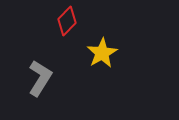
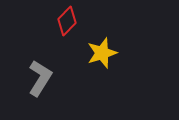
yellow star: rotated 12 degrees clockwise
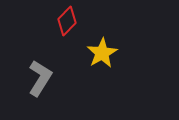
yellow star: rotated 12 degrees counterclockwise
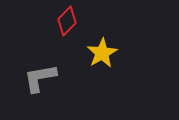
gray L-shape: rotated 132 degrees counterclockwise
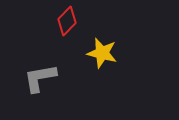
yellow star: rotated 28 degrees counterclockwise
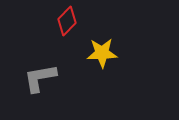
yellow star: rotated 16 degrees counterclockwise
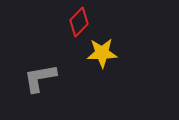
red diamond: moved 12 px right, 1 px down
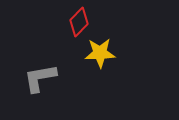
yellow star: moved 2 px left
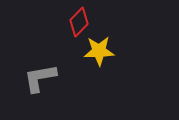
yellow star: moved 1 px left, 2 px up
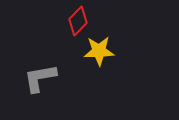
red diamond: moved 1 px left, 1 px up
